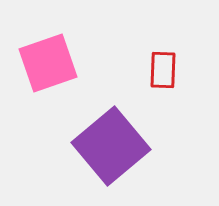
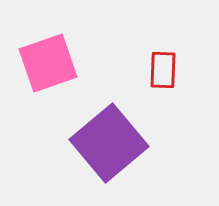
purple square: moved 2 px left, 3 px up
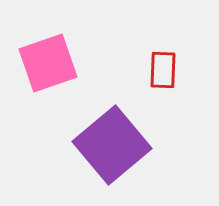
purple square: moved 3 px right, 2 px down
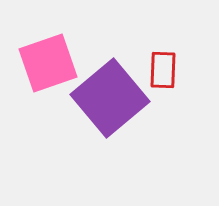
purple square: moved 2 px left, 47 px up
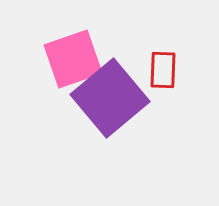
pink square: moved 25 px right, 4 px up
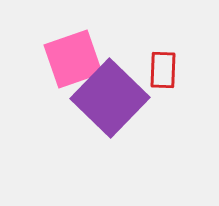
purple square: rotated 6 degrees counterclockwise
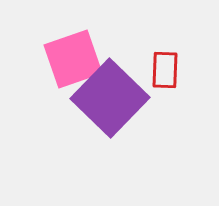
red rectangle: moved 2 px right
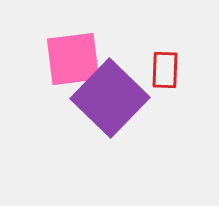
pink square: rotated 12 degrees clockwise
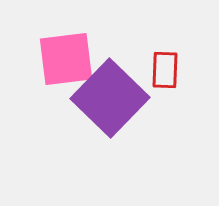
pink square: moved 7 px left
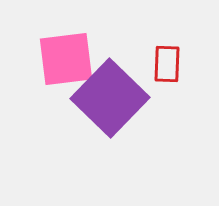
red rectangle: moved 2 px right, 6 px up
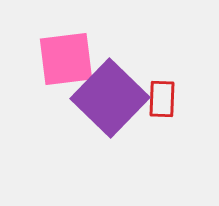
red rectangle: moved 5 px left, 35 px down
